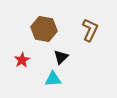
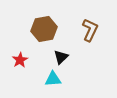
brown hexagon: rotated 20 degrees counterclockwise
red star: moved 2 px left
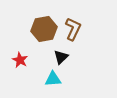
brown L-shape: moved 17 px left, 1 px up
red star: rotated 14 degrees counterclockwise
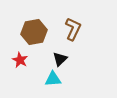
brown hexagon: moved 10 px left, 3 px down
black triangle: moved 1 px left, 2 px down
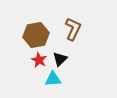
brown hexagon: moved 2 px right, 3 px down
red star: moved 19 px right
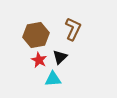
black triangle: moved 2 px up
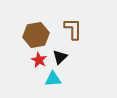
brown L-shape: rotated 25 degrees counterclockwise
